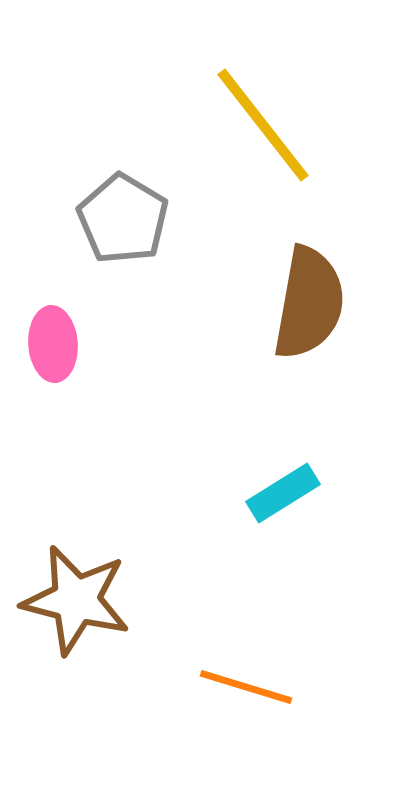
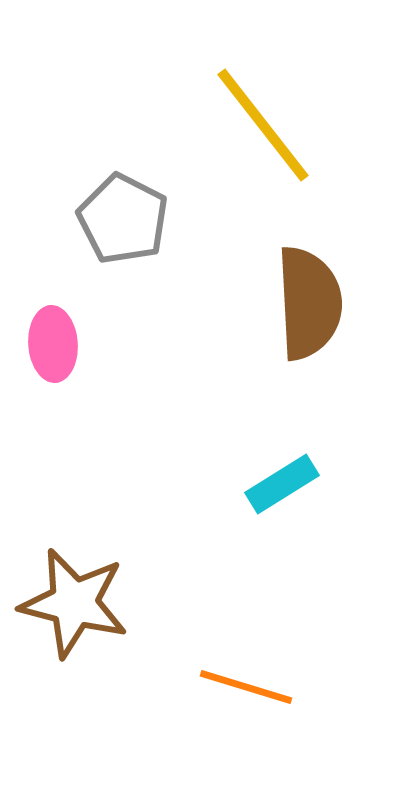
gray pentagon: rotated 4 degrees counterclockwise
brown semicircle: rotated 13 degrees counterclockwise
cyan rectangle: moved 1 px left, 9 px up
brown star: moved 2 px left, 3 px down
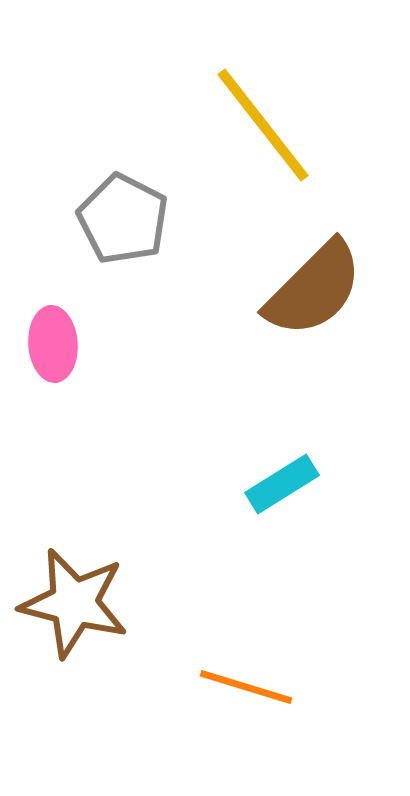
brown semicircle: moved 5 px right, 14 px up; rotated 48 degrees clockwise
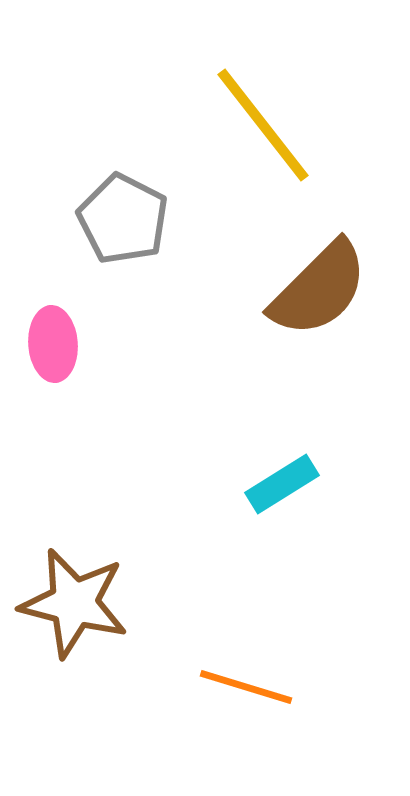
brown semicircle: moved 5 px right
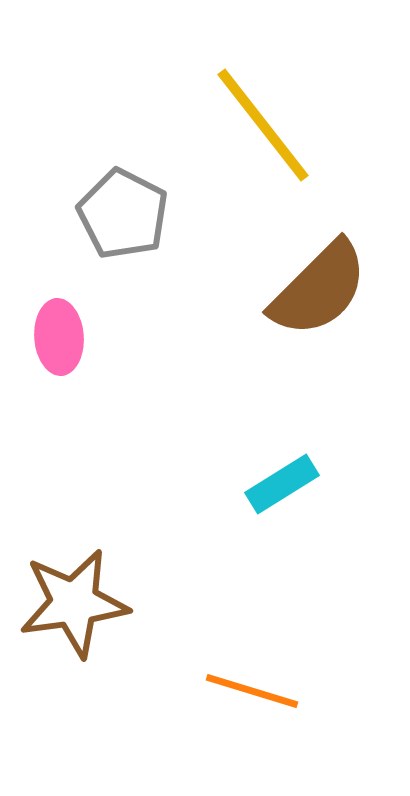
gray pentagon: moved 5 px up
pink ellipse: moved 6 px right, 7 px up
brown star: rotated 22 degrees counterclockwise
orange line: moved 6 px right, 4 px down
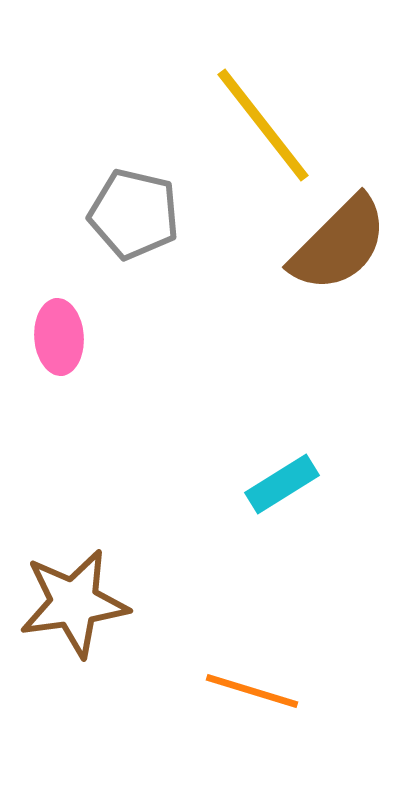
gray pentagon: moved 11 px right; rotated 14 degrees counterclockwise
brown semicircle: moved 20 px right, 45 px up
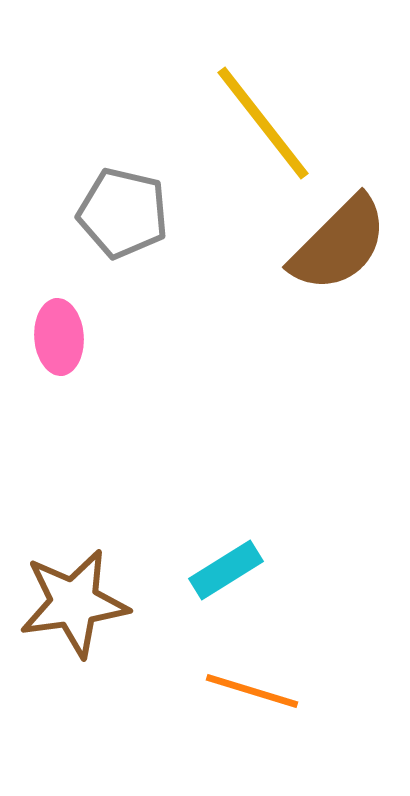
yellow line: moved 2 px up
gray pentagon: moved 11 px left, 1 px up
cyan rectangle: moved 56 px left, 86 px down
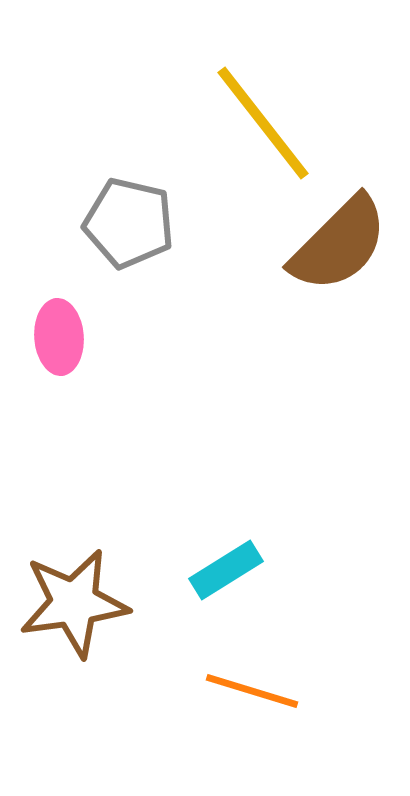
gray pentagon: moved 6 px right, 10 px down
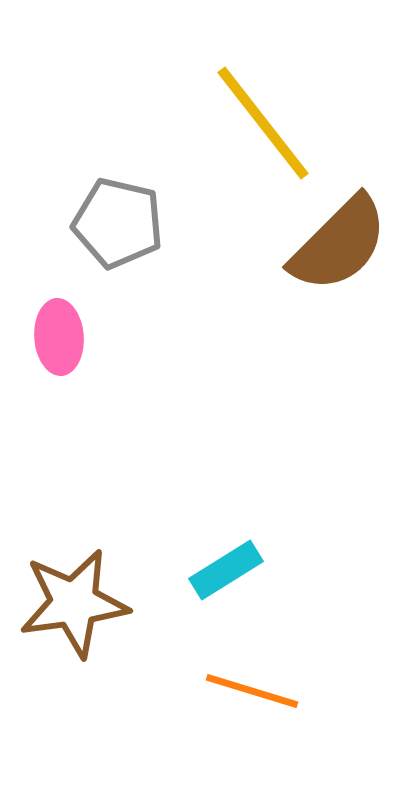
gray pentagon: moved 11 px left
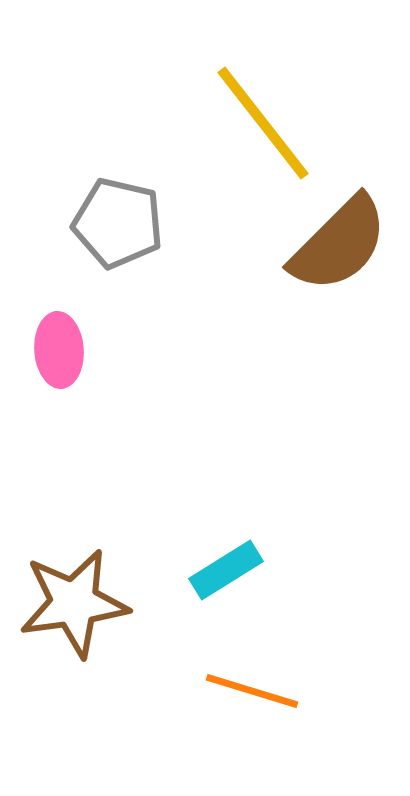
pink ellipse: moved 13 px down
